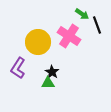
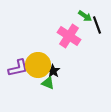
green arrow: moved 3 px right, 2 px down
yellow circle: moved 23 px down
purple L-shape: rotated 135 degrees counterclockwise
black star: moved 1 px right, 1 px up
green triangle: rotated 24 degrees clockwise
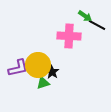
black line: rotated 42 degrees counterclockwise
pink cross: rotated 30 degrees counterclockwise
black star: moved 1 px left, 1 px down
green triangle: moved 5 px left; rotated 40 degrees counterclockwise
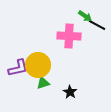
black star: moved 18 px right, 20 px down
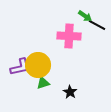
purple L-shape: moved 2 px right, 1 px up
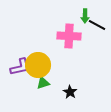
green arrow: rotated 56 degrees clockwise
